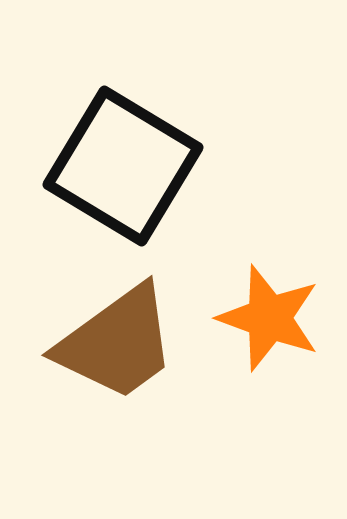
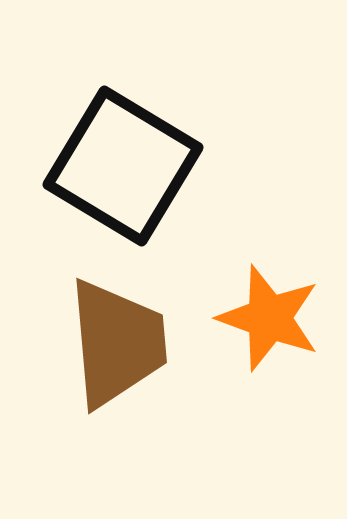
brown trapezoid: rotated 59 degrees counterclockwise
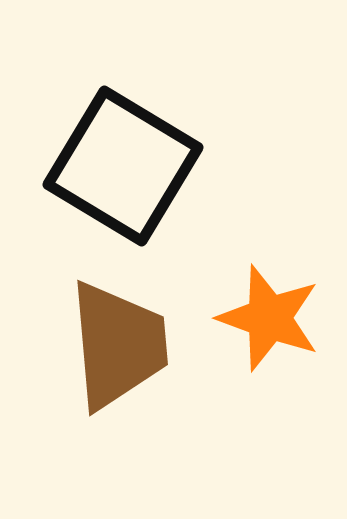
brown trapezoid: moved 1 px right, 2 px down
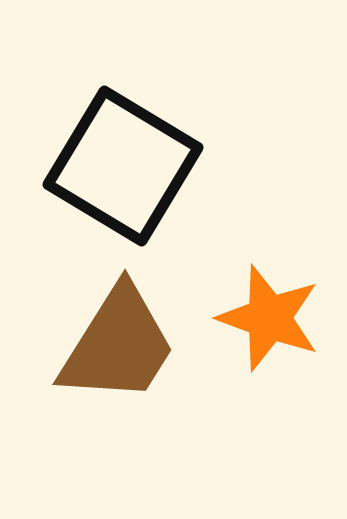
brown trapezoid: rotated 37 degrees clockwise
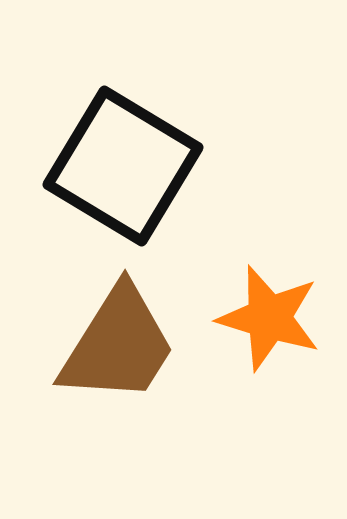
orange star: rotated 3 degrees counterclockwise
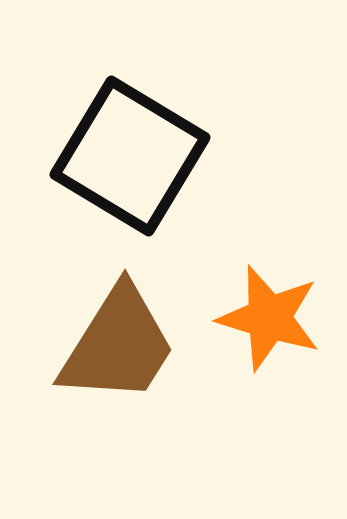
black square: moved 7 px right, 10 px up
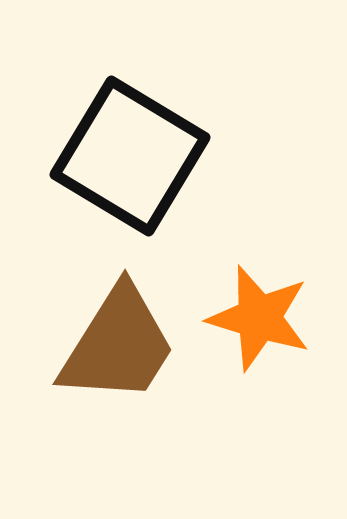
orange star: moved 10 px left
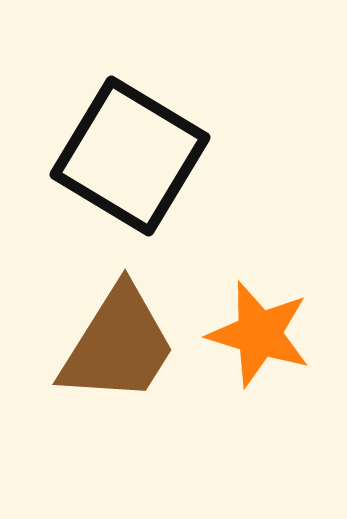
orange star: moved 16 px down
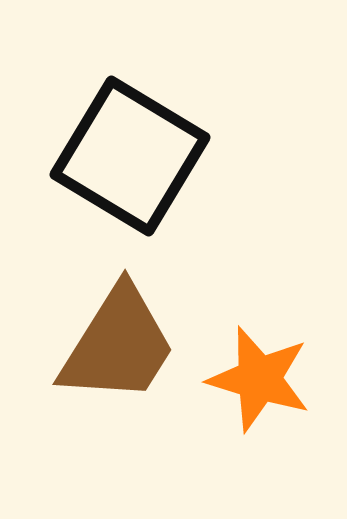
orange star: moved 45 px down
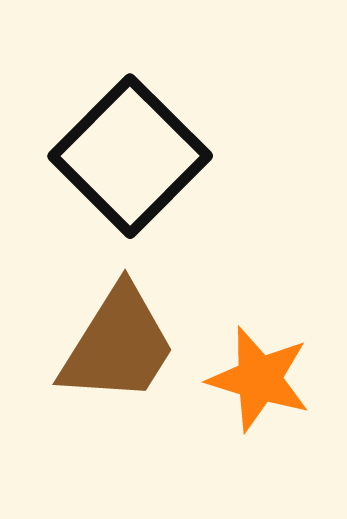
black square: rotated 14 degrees clockwise
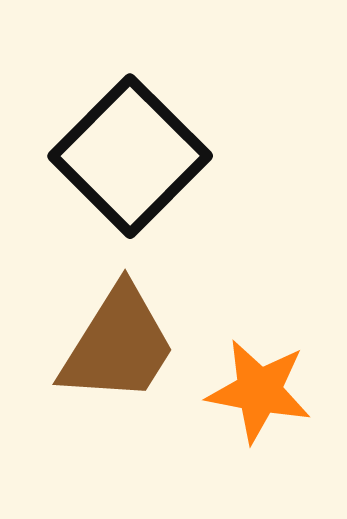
orange star: moved 12 px down; rotated 6 degrees counterclockwise
